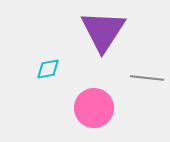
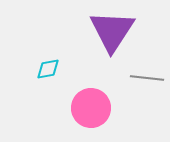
purple triangle: moved 9 px right
pink circle: moved 3 px left
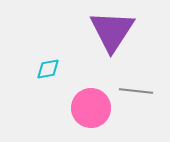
gray line: moved 11 px left, 13 px down
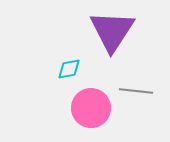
cyan diamond: moved 21 px right
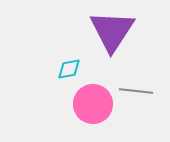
pink circle: moved 2 px right, 4 px up
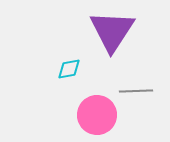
gray line: rotated 8 degrees counterclockwise
pink circle: moved 4 px right, 11 px down
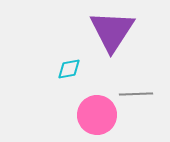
gray line: moved 3 px down
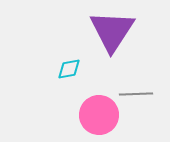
pink circle: moved 2 px right
